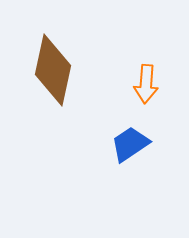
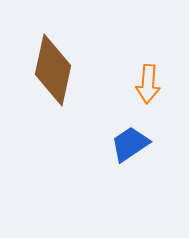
orange arrow: moved 2 px right
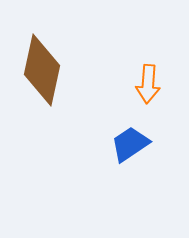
brown diamond: moved 11 px left
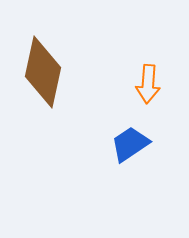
brown diamond: moved 1 px right, 2 px down
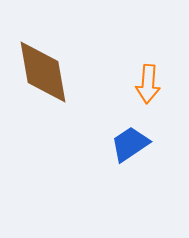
brown diamond: rotated 22 degrees counterclockwise
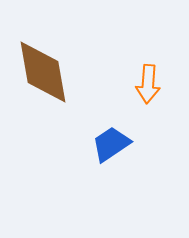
blue trapezoid: moved 19 px left
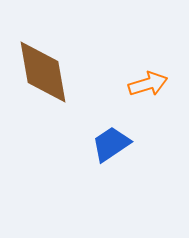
orange arrow: rotated 111 degrees counterclockwise
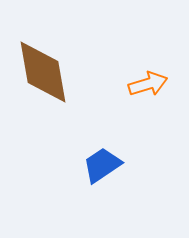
blue trapezoid: moved 9 px left, 21 px down
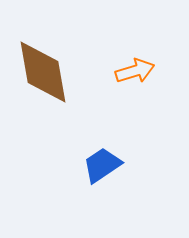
orange arrow: moved 13 px left, 13 px up
